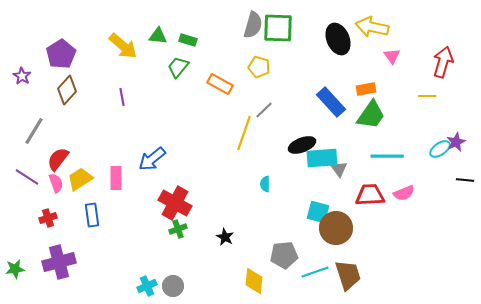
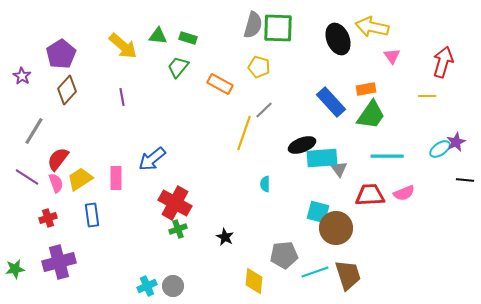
green rectangle at (188, 40): moved 2 px up
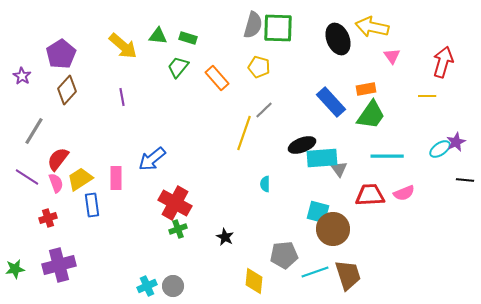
orange rectangle at (220, 84): moved 3 px left, 6 px up; rotated 20 degrees clockwise
blue rectangle at (92, 215): moved 10 px up
brown circle at (336, 228): moved 3 px left, 1 px down
purple cross at (59, 262): moved 3 px down
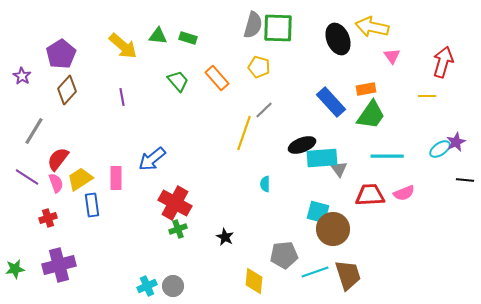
green trapezoid at (178, 67): moved 14 px down; rotated 100 degrees clockwise
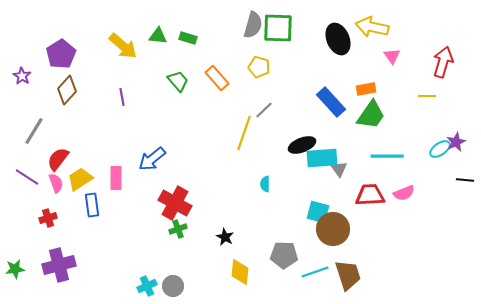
gray pentagon at (284, 255): rotated 8 degrees clockwise
yellow diamond at (254, 281): moved 14 px left, 9 px up
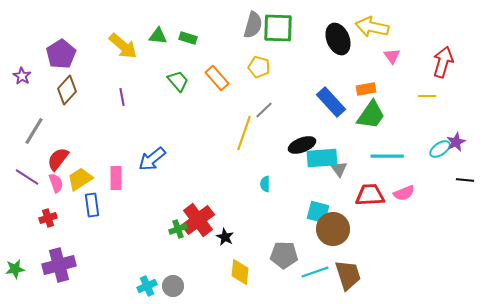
red cross at (175, 203): moved 23 px right, 17 px down; rotated 24 degrees clockwise
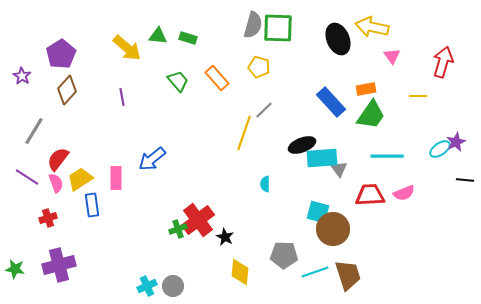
yellow arrow at (123, 46): moved 4 px right, 2 px down
yellow line at (427, 96): moved 9 px left
green star at (15, 269): rotated 18 degrees clockwise
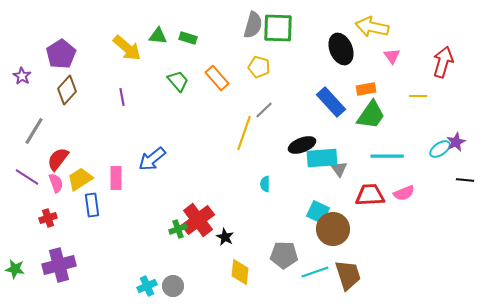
black ellipse at (338, 39): moved 3 px right, 10 px down
cyan square at (318, 212): rotated 10 degrees clockwise
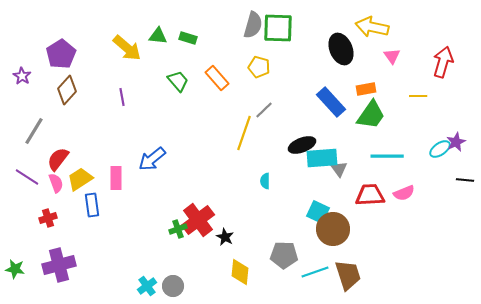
cyan semicircle at (265, 184): moved 3 px up
cyan cross at (147, 286): rotated 12 degrees counterclockwise
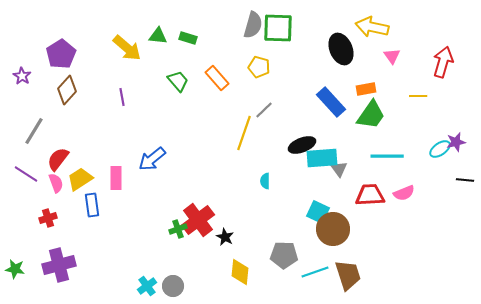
purple star at (456, 142): rotated 12 degrees clockwise
purple line at (27, 177): moved 1 px left, 3 px up
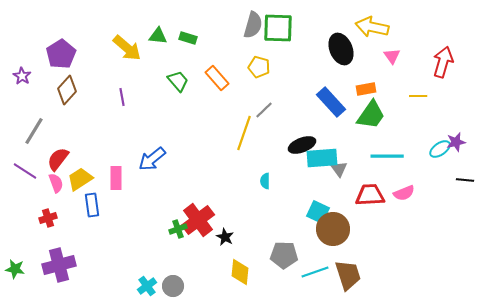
purple line at (26, 174): moved 1 px left, 3 px up
